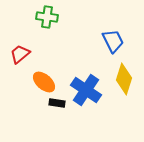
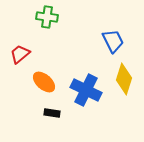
blue cross: rotated 8 degrees counterclockwise
black rectangle: moved 5 px left, 10 px down
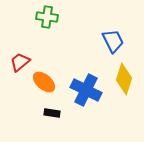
red trapezoid: moved 8 px down
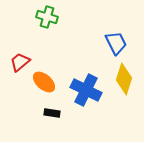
green cross: rotated 10 degrees clockwise
blue trapezoid: moved 3 px right, 2 px down
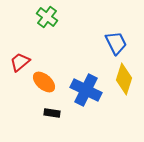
green cross: rotated 20 degrees clockwise
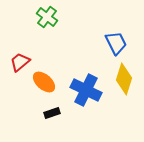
black rectangle: rotated 28 degrees counterclockwise
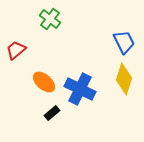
green cross: moved 3 px right, 2 px down
blue trapezoid: moved 8 px right, 1 px up
red trapezoid: moved 4 px left, 12 px up
blue cross: moved 6 px left, 1 px up
black rectangle: rotated 21 degrees counterclockwise
